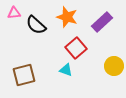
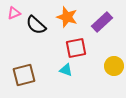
pink triangle: rotated 16 degrees counterclockwise
red square: rotated 30 degrees clockwise
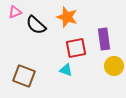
pink triangle: moved 1 px right, 1 px up
purple rectangle: moved 2 px right, 17 px down; rotated 55 degrees counterclockwise
brown square: moved 1 px down; rotated 35 degrees clockwise
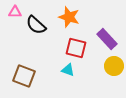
pink triangle: rotated 24 degrees clockwise
orange star: moved 2 px right
purple rectangle: moved 3 px right; rotated 35 degrees counterclockwise
red square: rotated 25 degrees clockwise
cyan triangle: moved 2 px right
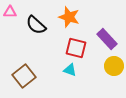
pink triangle: moved 5 px left
cyan triangle: moved 2 px right
brown square: rotated 30 degrees clockwise
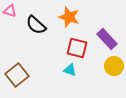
pink triangle: moved 1 px up; rotated 16 degrees clockwise
red square: moved 1 px right
brown square: moved 7 px left, 1 px up
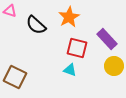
orange star: rotated 25 degrees clockwise
brown square: moved 2 px left, 2 px down; rotated 25 degrees counterclockwise
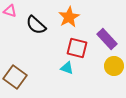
cyan triangle: moved 3 px left, 2 px up
brown square: rotated 10 degrees clockwise
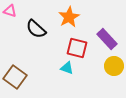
black semicircle: moved 4 px down
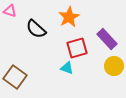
red square: rotated 30 degrees counterclockwise
